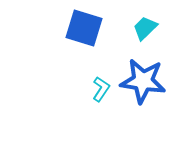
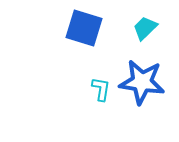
blue star: moved 1 px left, 1 px down
cyan L-shape: rotated 25 degrees counterclockwise
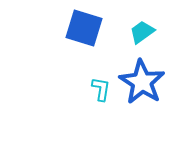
cyan trapezoid: moved 3 px left, 4 px down; rotated 8 degrees clockwise
blue star: rotated 24 degrees clockwise
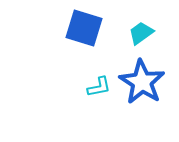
cyan trapezoid: moved 1 px left, 1 px down
cyan L-shape: moved 2 px left, 2 px up; rotated 70 degrees clockwise
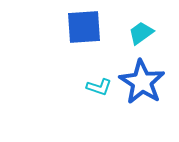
blue square: moved 1 px up; rotated 21 degrees counterclockwise
cyan L-shape: rotated 30 degrees clockwise
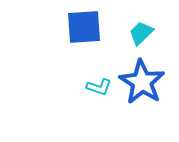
cyan trapezoid: rotated 8 degrees counterclockwise
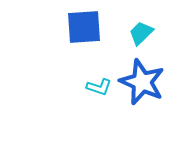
blue star: rotated 9 degrees counterclockwise
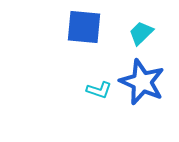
blue square: rotated 9 degrees clockwise
cyan L-shape: moved 3 px down
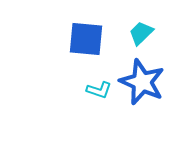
blue square: moved 2 px right, 12 px down
